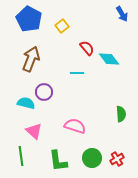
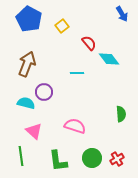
red semicircle: moved 2 px right, 5 px up
brown arrow: moved 4 px left, 5 px down
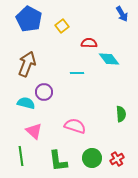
red semicircle: rotated 49 degrees counterclockwise
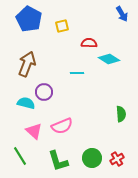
yellow square: rotated 24 degrees clockwise
cyan diamond: rotated 20 degrees counterclockwise
pink semicircle: moved 13 px left; rotated 140 degrees clockwise
green line: moved 1 px left; rotated 24 degrees counterclockwise
green L-shape: rotated 10 degrees counterclockwise
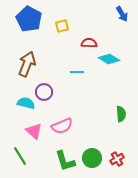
cyan line: moved 1 px up
green L-shape: moved 7 px right
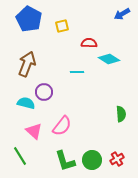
blue arrow: rotated 91 degrees clockwise
pink semicircle: rotated 30 degrees counterclockwise
green circle: moved 2 px down
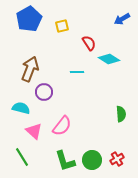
blue arrow: moved 5 px down
blue pentagon: rotated 15 degrees clockwise
red semicircle: rotated 56 degrees clockwise
brown arrow: moved 3 px right, 5 px down
cyan semicircle: moved 5 px left, 5 px down
green line: moved 2 px right, 1 px down
